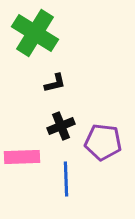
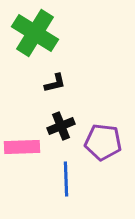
pink rectangle: moved 10 px up
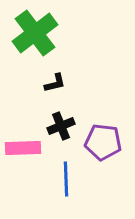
green cross: rotated 21 degrees clockwise
pink rectangle: moved 1 px right, 1 px down
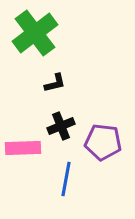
blue line: rotated 12 degrees clockwise
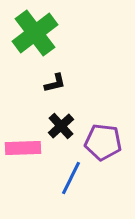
black cross: rotated 20 degrees counterclockwise
blue line: moved 5 px right, 1 px up; rotated 16 degrees clockwise
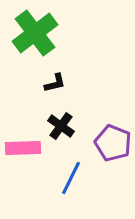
black cross: rotated 12 degrees counterclockwise
purple pentagon: moved 10 px right, 1 px down; rotated 15 degrees clockwise
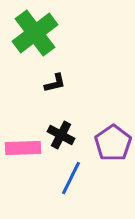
black cross: moved 9 px down; rotated 8 degrees counterclockwise
purple pentagon: rotated 15 degrees clockwise
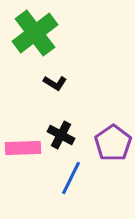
black L-shape: rotated 45 degrees clockwise
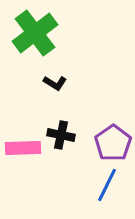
black cross: rotated 16 degrees counterclockwise
blue line: moved 36 px right, 7 px down
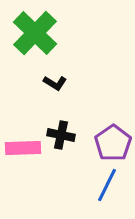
green cross: rotated 9 degrees counterclockwise
